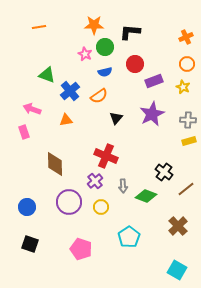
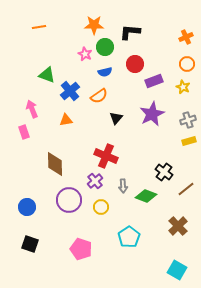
pink arrow: rotated 48 degrees clockwise
gray cross: rotated 21 degrees counterclockwise
purple circle: moved 2 px up
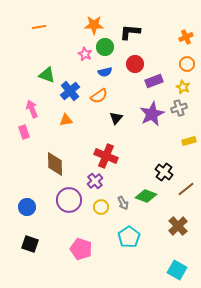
gray cross: moved 9 px left, 12 px up
gray arrow: moved 17 px down; rotated 24 degrees counterclockwise
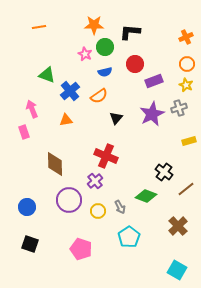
yellow star: moved 3 px right, 2 px up
gray arrow: moved 3 px left, 4 px down
yellow circle: moved 3 px left, 4 px down
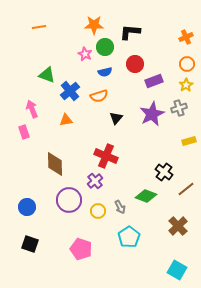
yellow star: rotated 16 degrees clockwise
orange semicircle: rotated 18 degrees clockwise
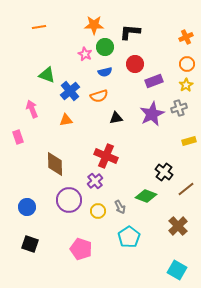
black triangle: rotated 40 degrees clockwise
pink rectangle: moved 6 px left, 5 px down
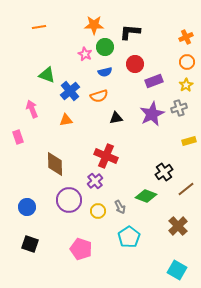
orange circle: moved 2 px up
black cross: rotated 18 degrees clockwise
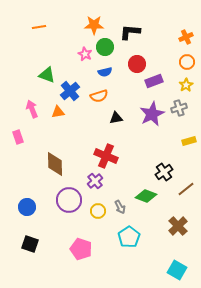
red circle: moved 2 px right
orange triangle: moved 8 px left, 8 px up
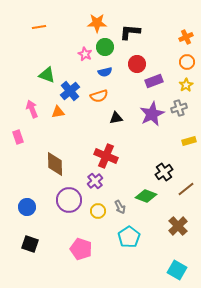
orange star: moved 3 px right, 2 px up
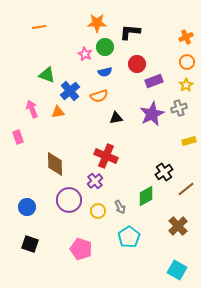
green diamond: rotated 50 degrees counterclockwise
